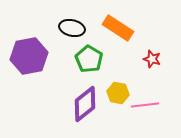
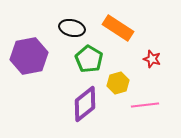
yellow hexagon: moved 10 px up; rotated 25 degrees counterclockwise
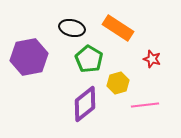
purple hexagon: moved 1 px down
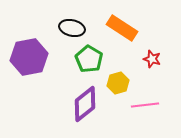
orange rectangle: moved 4 px right
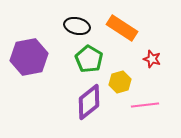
black ellipse: moved 5 px right, 2 px up
yellow hexagon: moved 2 px right, 1 px up
purple diamond: moved 4 px right, 2 px up
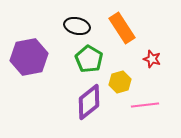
orange rectangle: rotated 24 degrees clockwise
